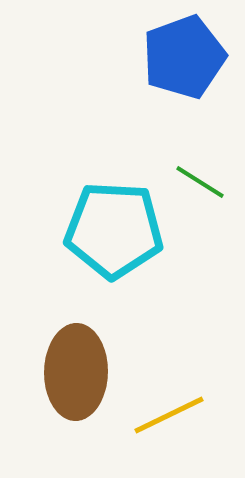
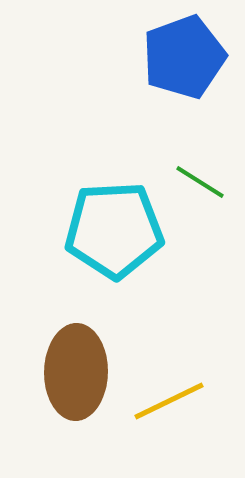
cyan pentagon: rotated 6 degrees counterclockwise
yellow line: moved 14 px up
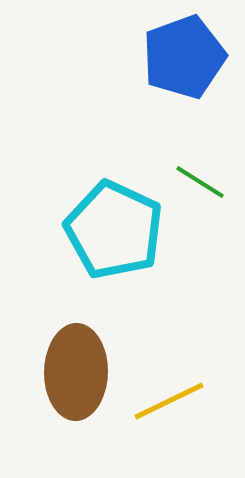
cyan pentagon: rotated 28 degrees clockwise
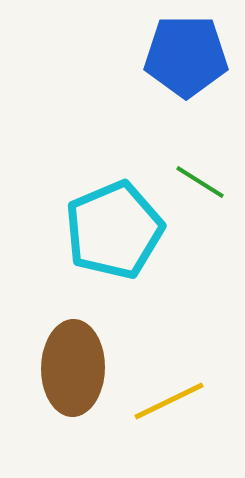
blue pentagon: moved 2 px right, 1 px up; rotated 20 degrees clockwise
cyan pentagon: rotated 24 degrees clockwise
brown ellipse: moved 3 px left, 4 px up
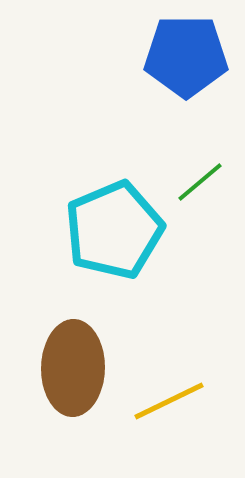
green line: rotated 72 degrees counterclockwise
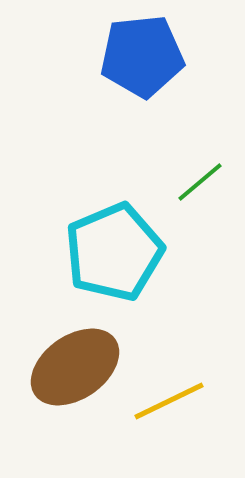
blue pentagon: moved 44 px left; rotated 6 degrees counterclockwise
cyan pentagon: moved 22 px down
brown ellipse: moved 2 px right, 1 px up; rotated 54 degrees clockwise
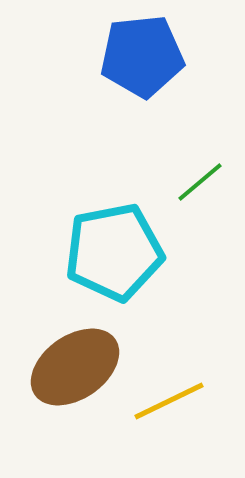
cyan pentagon: rotated 12 degrees clockwise
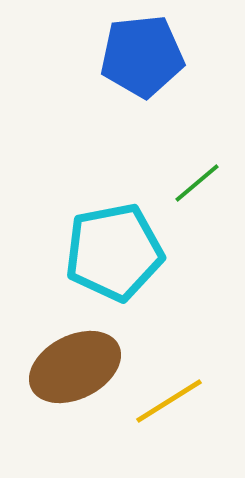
green line: moved 3 px left, 1 px down
brown ellipse: rotated 8 degrees clockwise
yellow line: rotated 6 degrees counterclockwise
